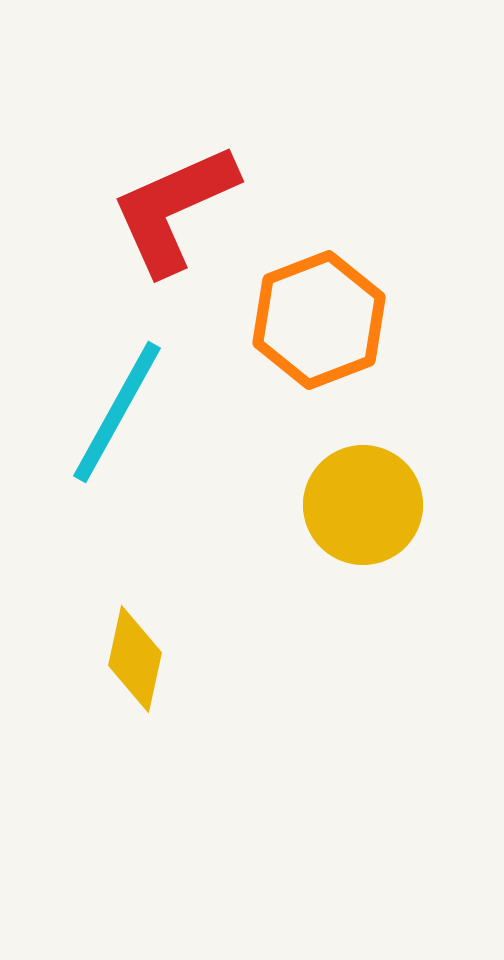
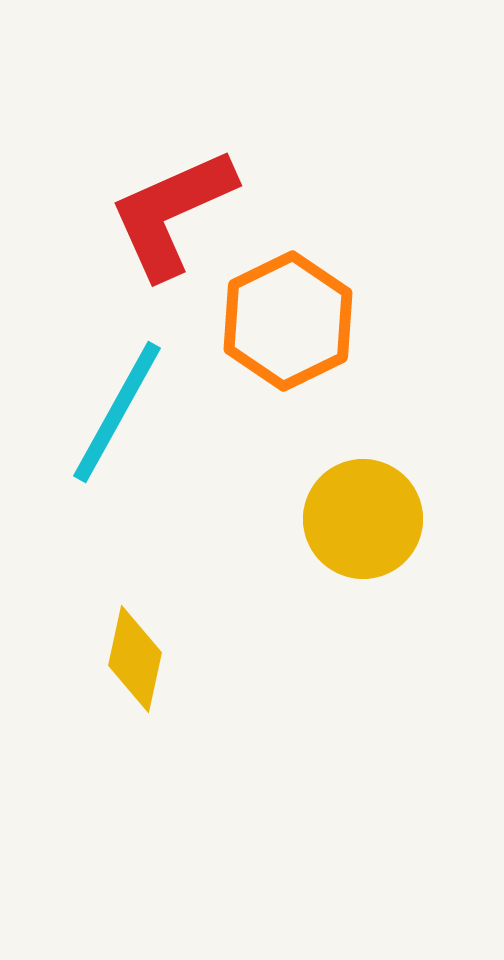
red L-shape: moved 2 px left, 4 px down
orange hexagon: moved 31 px left, 1 px down; rotated 5 degrees counterclockwise
yellow circle: moved 14 px down
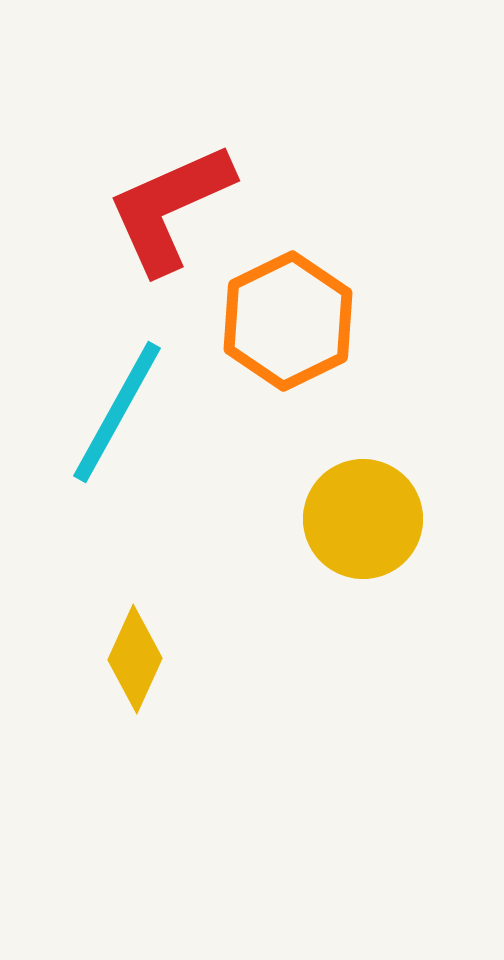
red L-shape: moved 2 px left, 5 px up
yellow diamond: rotated 12 degrees clockwise
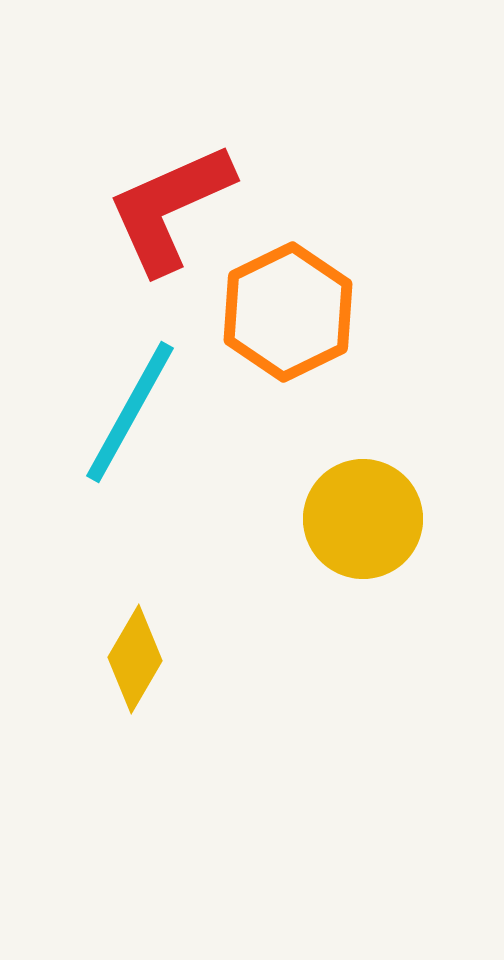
orange hexagon: moved 9 px up
cyan line: moved 13 px right
yellow diamond: rotated 6 degrees clockwise
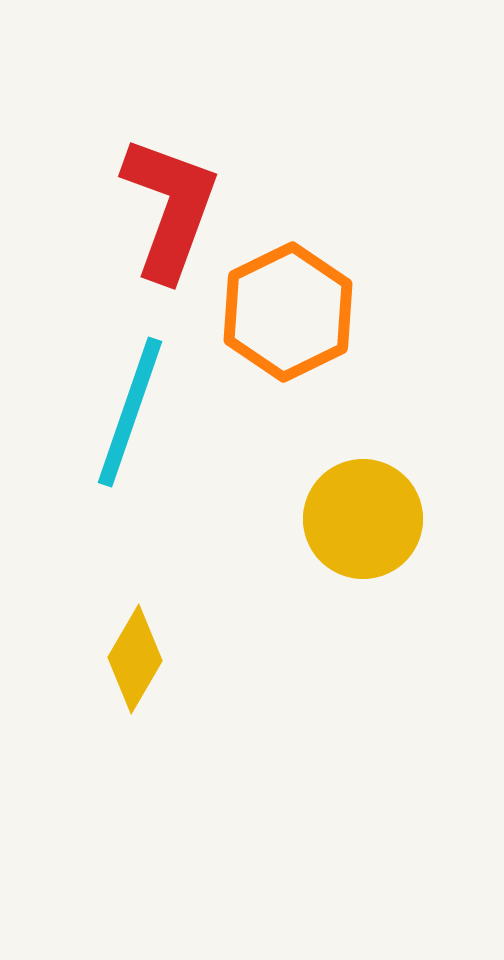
red L-shape: rotated 134 degrees clockwise
cyan line: rotated 10 degrees counterclockwise
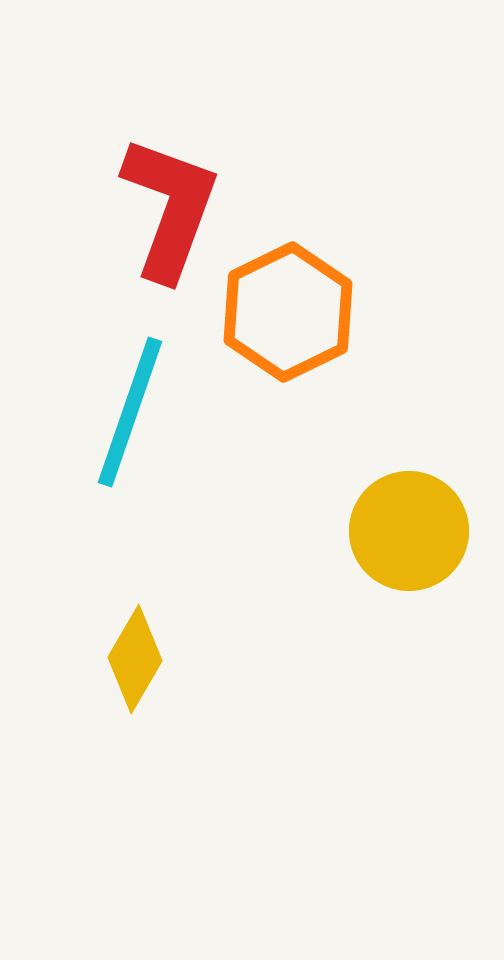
yellow circle: moved 46 px right, 12 px down
